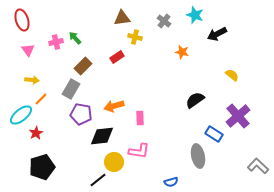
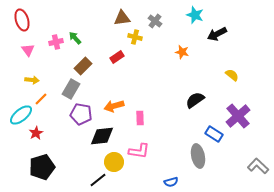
gray cross: moved 9 px left
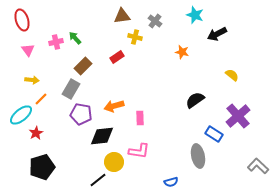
brown triangle: moved 2 px up
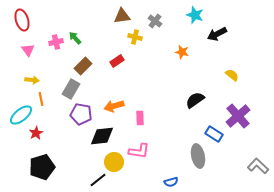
red rectangle: moved 4 px down
orange line: rotated 56 degrees counterclockwise
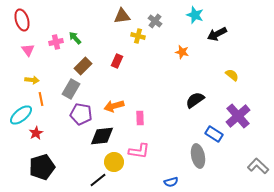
yellow cross: moved 3 px right, 1 px up
red rectangle: rotated 32 degrees counterclockwise
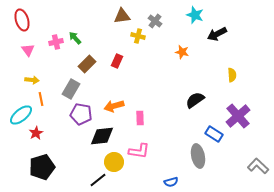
brown rectangle: moved 4 px right, 2 px up
yellow semicircle: rotated 48 degrees clockwise
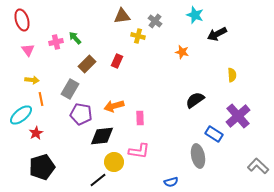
gray rectangle: moved 1 px left
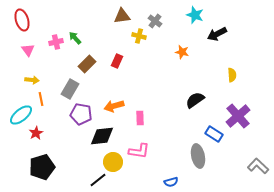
yellow cross: moved 1 px right
yellow circle: moved 1 px left
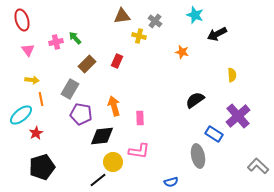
orange arrow: rotated 90 degrees clockwise
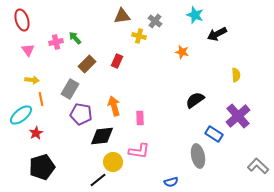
yellow semicircle: moved 4 px right
